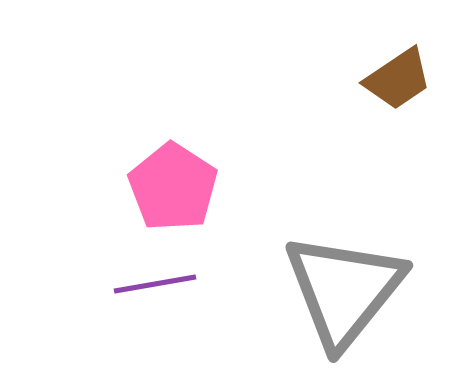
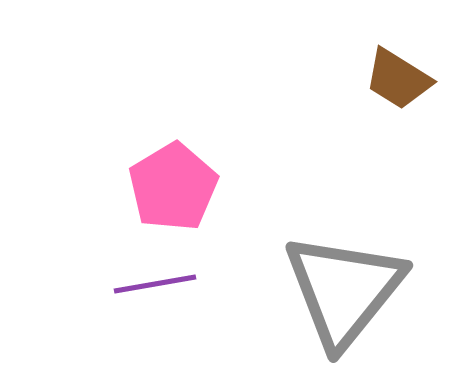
brown trapezoid: rotated 66 degrees clockwise
pink pentagon: rotated 8 degrees clockwise
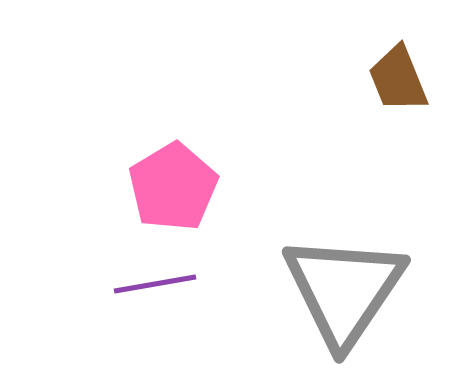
brown trapezoid: rotated 36 degrees clockwise
gray triangle: rotated 5 degrees counterclockwise
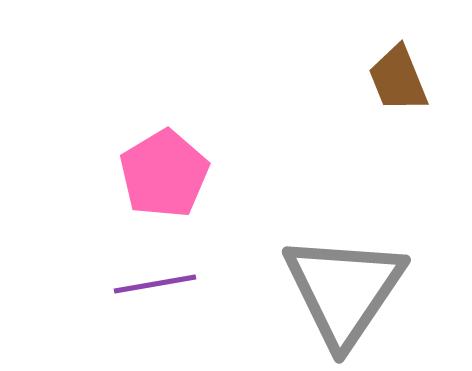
pink pentagon: moved 9 px left, 13 px up
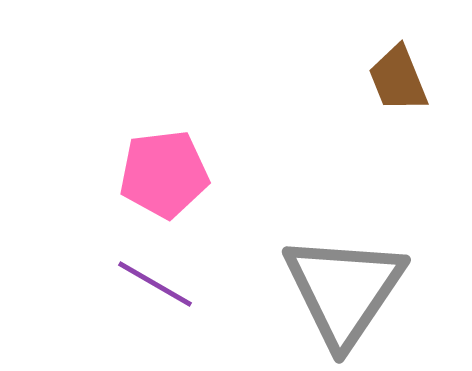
pink pentagon: rotated 24 degrees clockwise
purple line: rotated 40 degrees clockwise
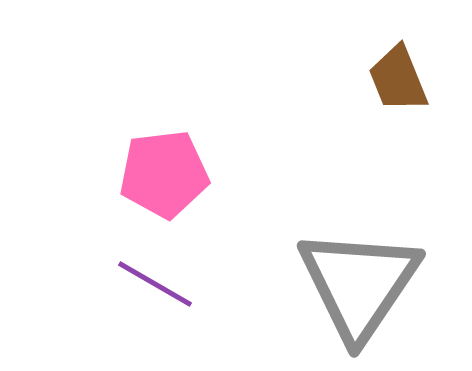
gray triangle: moved 15 px right, 6 px up
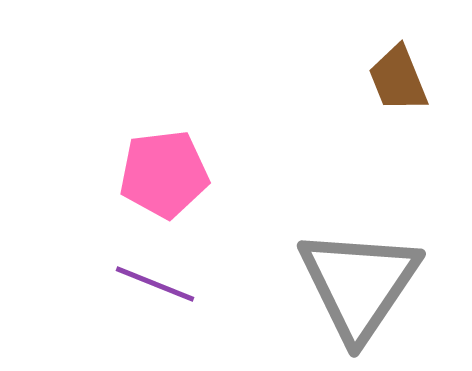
purple line: rotated 8 degrees counterclockwise
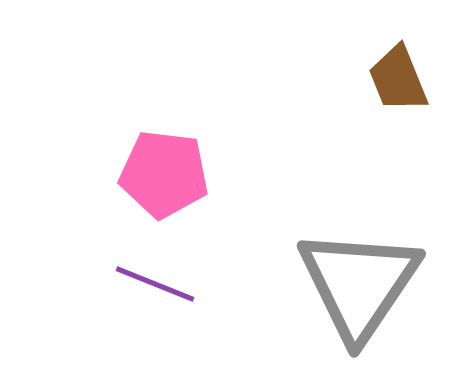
pink pentagon: rotated 14 degrees clockwise
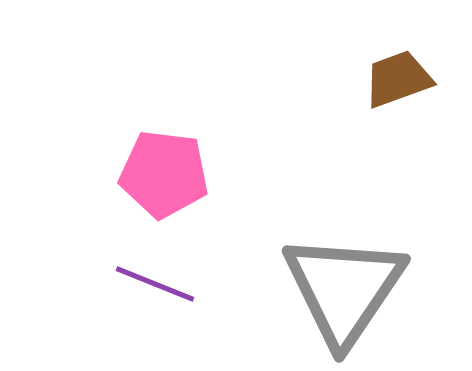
brown trapezoid: rotated 92 degrees clockwise
gray triangle: moved 15 px left, 5 px down
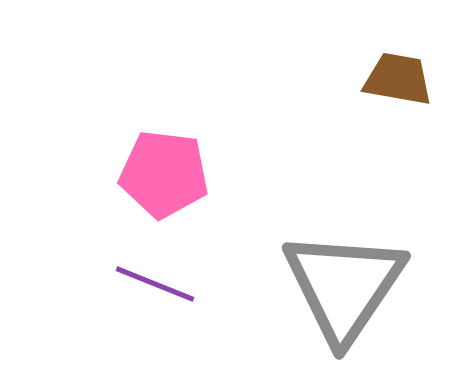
brown trapezoid: rotated 30 degrees clockwise
gray triangle: moved 3 px up
